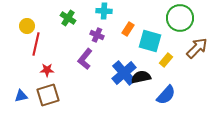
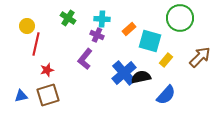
cyan cross: moved 2 px left, 8 px down
orange rectangle: moved 1 px right; rotated 16 degrees clockwise
brown arrow: moved 3 px right, 9 px down
red star: rotated 16 degrees counterclockwise
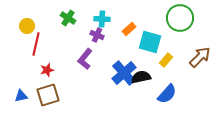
cyan square: moved 1 px down
blue semicircle: moved 1 px right, 1 px up
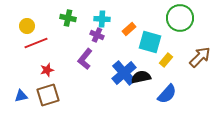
green cross: rotated 21 degrees counterclockwise
red line: moved 1 px up; rotated 55 degrees clockwise
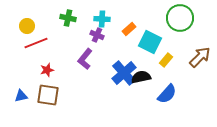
cyan square: rotated 10 degrees clockwise
brown square: rotated 25 degrees clockwise
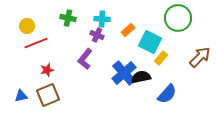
green circle: moved 2 px left
orange rectangle: moved 1 px left, 1 px down
yellow rectangle: moved 5 px left, 2 px up
brown square: rotated 30 degrees counterclockwise
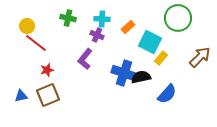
orange rectangle: moved 3 px up
red line: rotated 60 degrees clockwise
blue cross: rotated 30 degrees counterclockwise
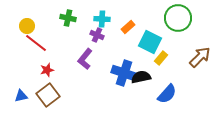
brown square: rotated 15 degrees counterclockwise
